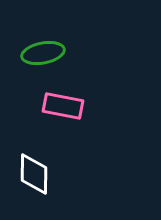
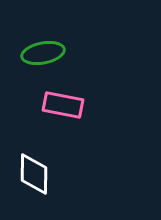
pink rectangle: moved 1 px up
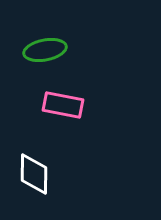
green ellipse: moved 2 px right, 3 px up
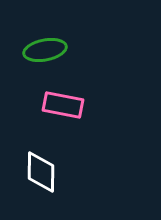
white diamond: moved 7 px right, 2 px up
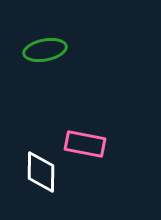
pink rectangle: moved 22 px right, 39 px down
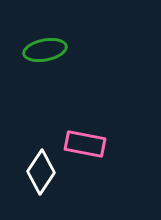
white diamond: rotated 33 degrees clockwise
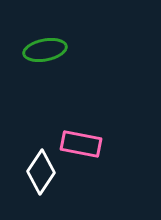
pink rectangle: moved 4 px left
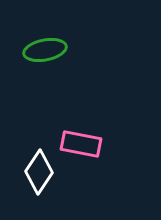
white diamond: moved 2 px left
